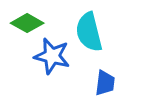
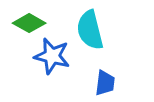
green diamond: moved 2 px right
cyan semicircle: moved 1 px right, 2 px up
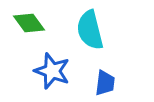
green diamond: rotated 24 degrees clockwise
blue star: moved 15 px down; rotated 6 degrees clockwise
